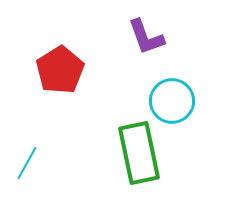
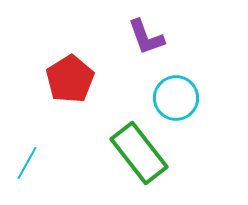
red pentagon: moved 10 px right, 9 px down
cyan circle: moved 4 px right, 3 px up
green rectangle: rotated 26 degrees counterclockwise
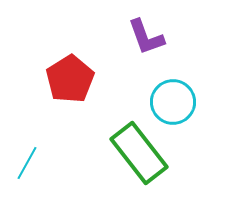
cyan circle: moved 3 px left, 4 px down
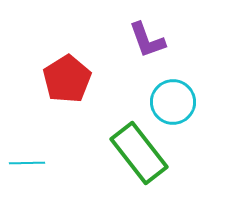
purple L-shape: moved 1 px right, 3 px down
red pentagon: moved 3 px left
cyan line: rotated 60 degrees clockwise
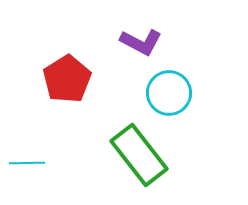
purple L-shape: moved 6 px left, 2 px down; rotated 42 degrees counterclockwise
cyan circle: moved 4 px left, 9 px up
green rectangle: moved 2 px down
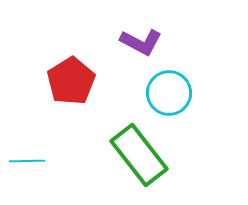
red pentagon: moved 4 px right, 2 px down
cyan line: moved 2 px up
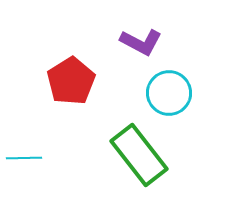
cyan line: moved 3 px left, 3 px up
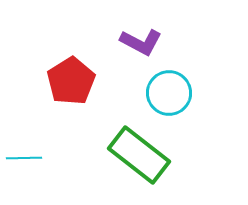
green rectangle: rotated 14 degrees counterclockwise
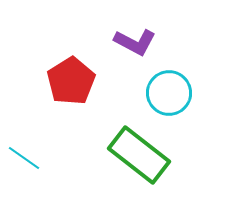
purple L-shape: moved 6 px left
cyan line: rotated 36 degrees clockwise
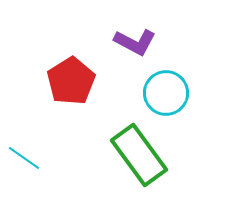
cyan circle: moved 3 px left
green rectangle: rotated 16 degrees clockwise
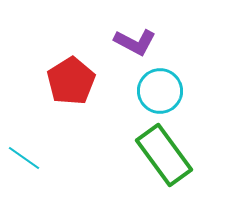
cyan circle: moved 6 px left, 2 px up
green rectangle: moved 25 px right
